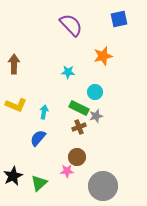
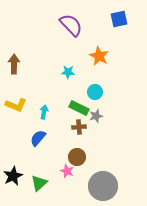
orange star: moved 4 px left; rotated 30 degrees counterclockwise
brown cross: rotated 16 degrees clockwise
pink star: rotated 24 degrees clockwise
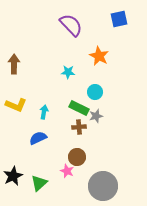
blue semicircle: rotated 24 degrees clockwise
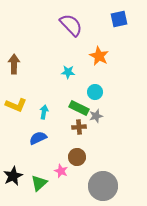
pink star: moved 6 px left
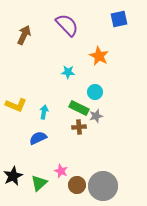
purple semicircle: moved 4 px left
brown arrow: moved 10 px right, 29 px up; rotated 24 degrees clockwise
brown circle: moved 28 px down
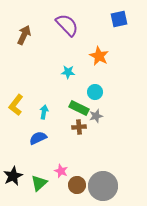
yellow L-shape: rotated 105 degrees clockwise
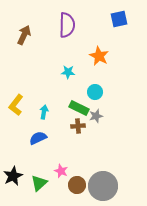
purple semicircle: rotated 45 degrees clockwise
brown cross: moved 1 px left, 1 px up
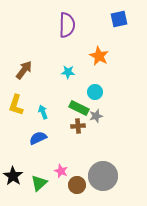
brown arrow: moved 35 px down; rotated 12 degrees clockwise
yellow L-shape: rotated 20 degrees counterclockwise
cyan arrow: moved 1 px left; rotated 32 degrees counterclockwise
black star: rotated 12 degrees counterclockwise
gray circle: moved 10 px up
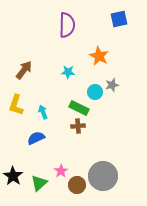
gray star: moved 16 px right, 31 px up
blue semicircle: moved 2 px left
pink star: rotated 16 degrees clockwise
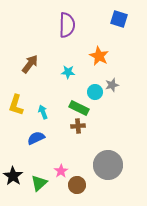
blue square: rotated 30 degrees clockwise
brown arrow: moved 6 px right, 6 px up
gray circle: moved 5 px right, 11 px up
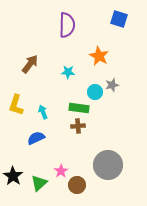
green rectangle: rotated 18 degrees counterclockwise
